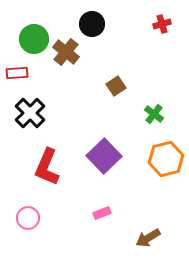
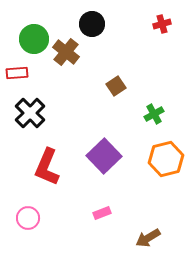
green cross: rotated 24 degrees clockwise
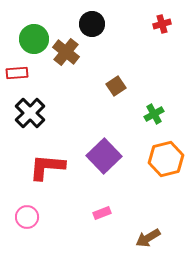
red L-shape: rotated 72 degrees clockwise
pink circle: moved 1 px left, 1 px up
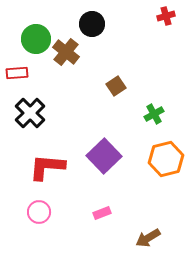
red cross: moved 4 px right, 8 px up
green circle: moved 2 px right
pink circle: moved 12 px right, 5 px up
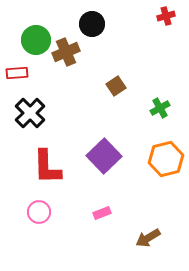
green circle: moved 1 px down
brown cross: rotated 28 degrees clockwise
green cross: moved 6 px right, 6 px up
red L-shape: rotated 96 degrees counterclockwise
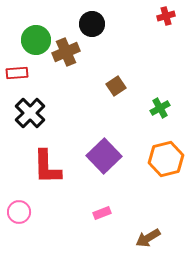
pink circle: moved 20 px left
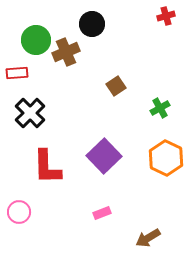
orange hexagon: moved 1 px up; rotated 20 degrees counterclockwise
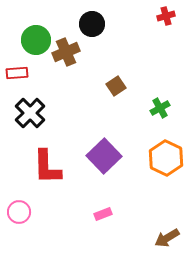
pink rectangle: moved 1 px right, 1 px down
brown arrow: moved 19 px right
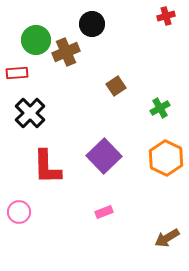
pink rectangle: moved 1 px right, 2 px up
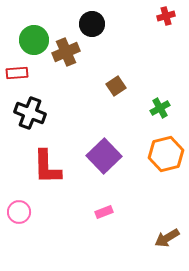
green circle: moved 2 px left
black cross: rotated 24 degrees counterclockwise
orange hexagon: moved 4 px up; rotated 20 degrees clockwise
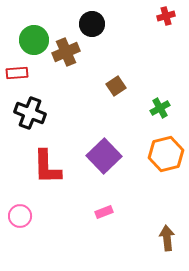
pink circle: moved 1 px right, 4 px down
brown arrow: rotated 115 degrees clockwise
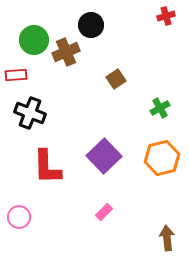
black circle: moved 1 px left, 1 px down
red rectangle: moved 1 px left, 2 px down
brown square: moved 7 px up
orange hexagon: moved 4 px left, 4 px down
pink rectangle: rotated 24 degrees counterclockwise
pink circle: moved 1 px left, 1 px down
